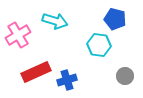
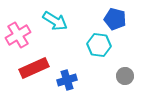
cyan arrow: rotated 15 degrees clockwise
red rectangle: moved 2 px left, 4 px up
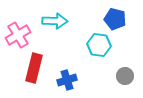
cyan arrow: rotated 30 degrees counterclockwise
red rectangle: rotated 52 degrees counterclockwise
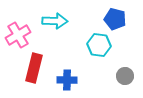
blue cross: rotated 18 degrees clockwise
